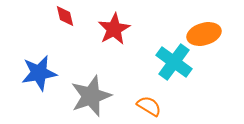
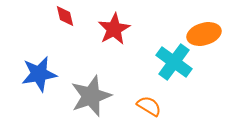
blue star: moved 1 px down
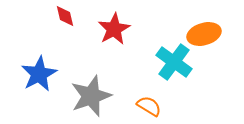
blue star: rotated 18 degrees counterclockwise
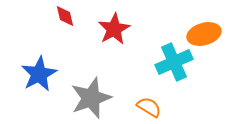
cyan cross: rotated 30 degrees clockwise
gray star: moved 2 px down
orange semicircle: moved 1 px down
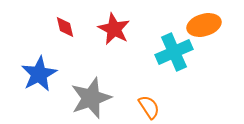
red diamond: moved 11 px down
red star: rotated 16 degrees counterclockwise
orange ellipse: moved 9 px up
cyan cross: moved 10 px up
orange semicircle: rotated 25 degrees clockwise
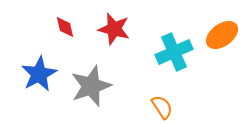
orange ellipse: moved 18 px right, 10 px down; rotated 20 degrees counterclockwise
red star: rotated 12 degrees counterclockwise
gray star: moved 12 px up
orange semicircle: moved 13 px right
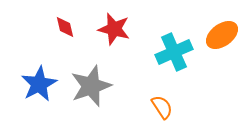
blue star: moved 10 px down
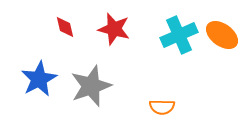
orange ellipse: rotated 72 degrees clockwise
cyan cross: moved 5 px right, 17 px up
blue star: moved 5 px up
orange semicircle: rotated 125 degrees clockwise
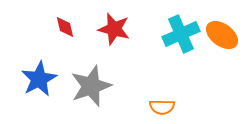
cyan cross: moved 2 px right, 1 px up
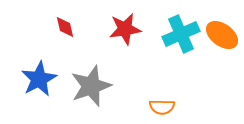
red star: moved 11 px right; rotated 24 degrees counterclockwise
